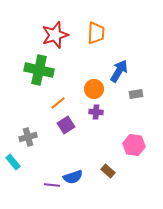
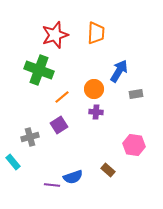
green cross: rotated 8 degrees clockwise
orange line: moved 4 px right, 6 px up
purple square: moved 7 px left
gray cross: moved 2 px right
brown rectangle: moved 1 px up
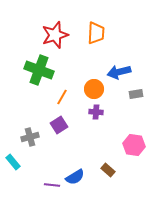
blue arrow: moved 1 px down; rotated 135 degrees counterclockwise
orange line: rotated 21 degrees counterclockwise
blue semicircle: moved 2 px right; rotated 12 degrees counterclockwise
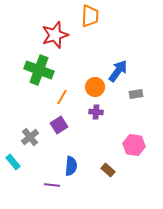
orange trapezoid: moved 6 px left, 17 px up
blue arrow: moved 1 px left, 1 px up; rotated 140 degrees clockwise
orange circle: moved 1 px right, 2 px up
gray cross: rotated 24 degrees counterclockwise
blue semicircle: moved 4 px left, 11 px up; rotated 54 degrees counterclockwise
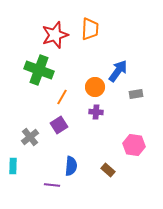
orange trapezoid: moved 13 px down
cyan rectangle: moved 4 px down; rotated 42 degrees clockwise
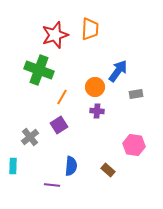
purple cross: moved 1 px right, 1 px up
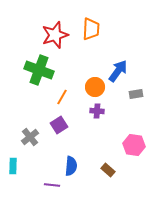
orange trapezoid: moved 1 px right
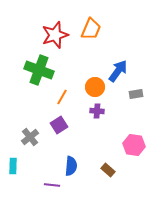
orange trapezoid: rotated 20 degrees clockwise
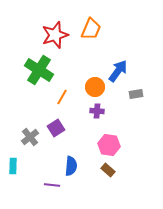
green cross: rotated 12 degrees clockwise
purple square: moved 3 px left, 3 px down
pink hexagon: moved 25 px left
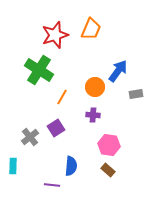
purple cross: moved 4 px left, 4 px down
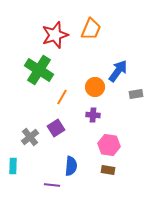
brown rectangle: rotated 32 degrees counterclockwise
